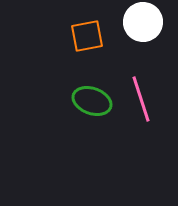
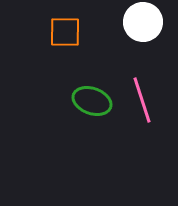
orange square: moved 22 px left, 4 px up; rotated 12 degrees clockwise
pink line: moved 1 px right, 1 px down
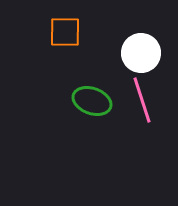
white circle: moved 2 px left, 31 px down
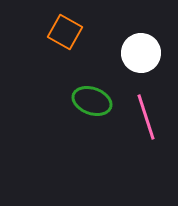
orange square: rotated 28 degrees clockwise
pink line: moved 4 px right, 17 px down
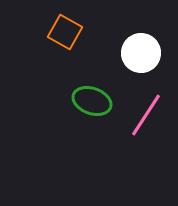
pink line: moved 2 px up; rotated 51 degrees clockwise
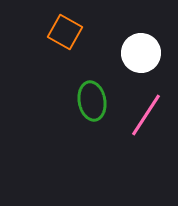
green ellipse: rotated 60 degrees clockwise
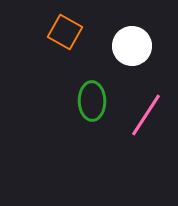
white circle: moved 9 px left, 7 px up
green ellipse: rotated 9 degrees clockwise
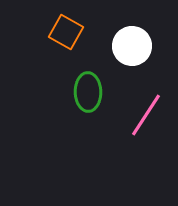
orange square: moved 1 px right
green ellipse: moved 4 px left, 9 px up
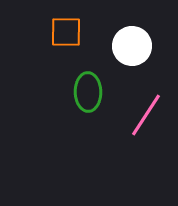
orange square: rotated 28 degrees counterclockwise
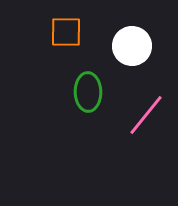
pink line: rotated 6 degrees clockwise
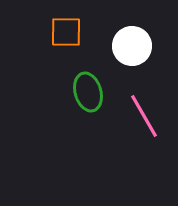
green ellipse: rotated 15 degrees counterclockwise
pink line: moved 2 px left, 1 px down; rotated 69 degrees counterclockwise
